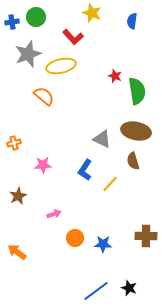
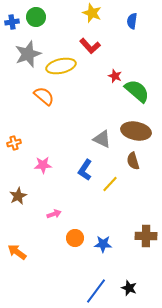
red L-shape: moved 17 px right, 9 px down
green semicircle: rotated 40 degrees counterclockwise
blue line: rotated 16 degrees counterclockwise
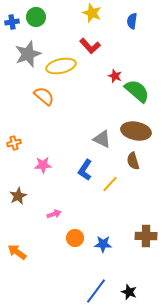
black star: moved 4 px down
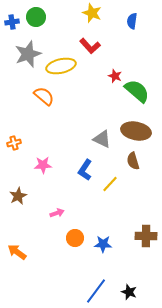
pink arrow: moved 3 px right, 1 px up
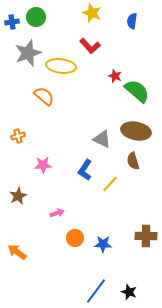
gray star: moved 1 px up
yellow ellipse: rotated 20 degrees clockwise
orange cross: moved 4 px right, 7 px up
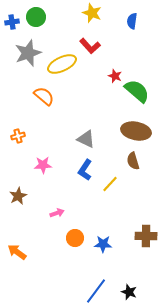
yellow ellipse: moved 1 px right, 2 px up; rotated 32 degrees counterclockwise
gray triangle: moved 16 px left
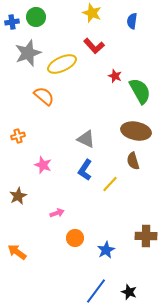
red L-shape: moved 4 px right
green semicircle: moved 3 px right; rotated 20 degrees clockwise
pink star: rotated 24 degrees clockwise
blue star: moved 3 px right, 6 px down; rotated 30 degrees counterclockwise
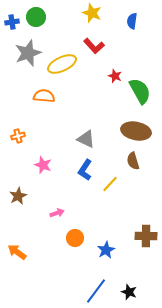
orange semicircle: rotated 35 degrees counterclockwise
